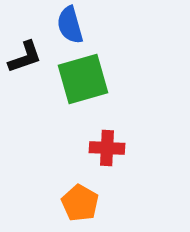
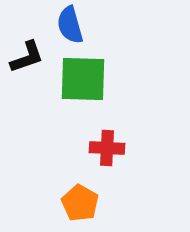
black L-shape: moved 2 px right
green square: rotated 18 degrees clockwise
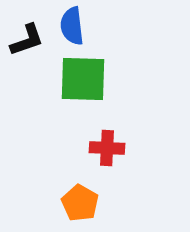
blue semicircle: moved 2 px right, 1 px down; rotated 9 degrees clockwise
black L-shape: moved 17 px up
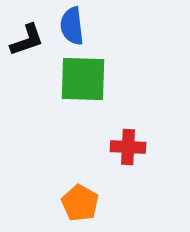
red cross: moved 21 px right, 1 px up
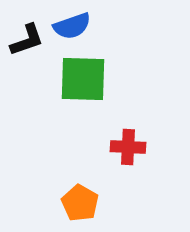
blue semicircle: rotated 102 degrees counterclockwise
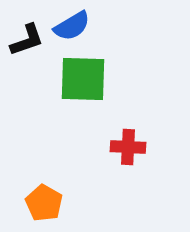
blue semicircle: rotated 12 degrees counterclockwise
orange pentagon: moved 36 px left
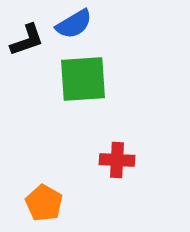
blue semicircle: moved 2 px right, 2 px up
green square: rotated 6 degrees counterclockwise
red cross: moved 11 px left, 13 px down
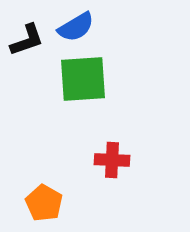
blue semicircle: moved 2 px right, 3 px down
red cross: moved 5 px left
